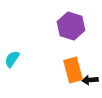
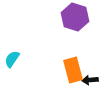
purple hexagon: moved 4 px right, 9 px up
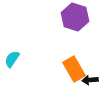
orange rectangle: moved 1 px right, 1 px up; rotated 15 degrees counterclockwise
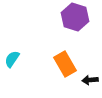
orange rectangle: moved 9 px left, 5 px up
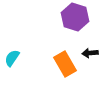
cyan semicircle: moved 1 px up
black arrow: moved 27 px up
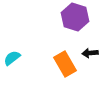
cyan semicircle: rotated 18 degrees clockwise
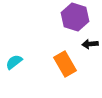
black arrow: moved 9 px up
cyan semicircle: moved 2 px right, 4 px down
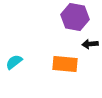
purple hexagon: rotated 8 degrees counterclockwise
orange rectangle: rotated 55 degrees counterclockwise
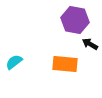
purple hexagon: moved 3 px down
black arrow: rotated 35 degrees clockwise
